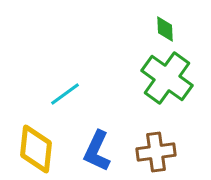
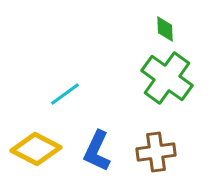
yellow diamond: rotated 69 degrees counterclockwise
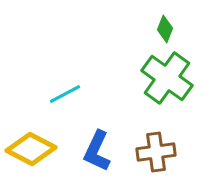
green diamond: rotated 24 degrees clockwise
cyan line: rotated 8 degrees clockwise
yellow diamond: moved 5 px left
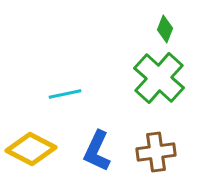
green cross: moved 8 px left; rotated 6 degrees clockwise
cyan line: rotated 16 degrees clockwise
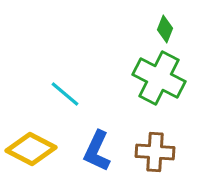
green cross: rotated 15 degrees counterclockwise
cyan line: rotated 52 degrees clockwise
brown cross: moved 1 px left; rotated 12 degrees clockwise
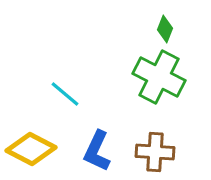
green cross: moved 1 px up
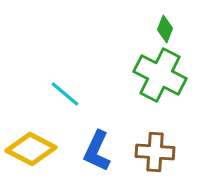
green cross: moved 1 px right, 2 px up
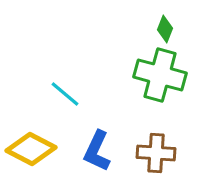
green cross: rotated 12 degrees counterclockwise
brown cross: moved 1 px right, 1 px down
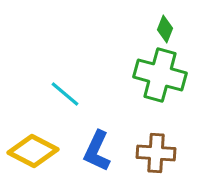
yellow diamond: moved 2 px right, 2 px down
